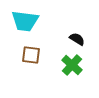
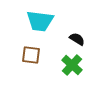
cyan trapezoid: moved 15 px right
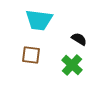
cyan trapezoid: moved 1 px left, 1 px up
black semicircle: moved 2 px right
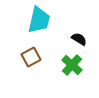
cyan trapezoid: rotated 84 degrees counterclockwise
brown square: moved 2 px down; rotated 36 degrees counterclockwise
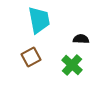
cyan trapezoid: rotated 24 degrees counterclockwise
black semicircle: moved 2 px right; rotated 28 degrees counterclockwise
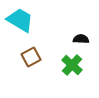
cyan trapezoid: moved 19 px left; rotated 48 degrees counterclockwise
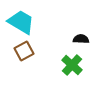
cyan trapezoid: moved 1 px right, 2 px down
brown square: moved 7 px left, 6 px up
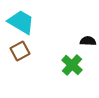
black semicircle: moved 7 px right, 2 px down
brown square: moved 4 px left
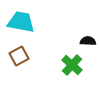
cyan trapezoid: rotated 20 degrees counterclockwise
brown square: moved 1 px left, 5 px down
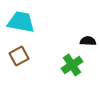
green cross: rotated 15 degrees clockwise
